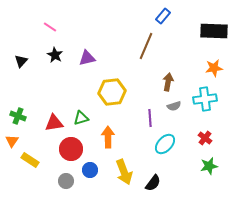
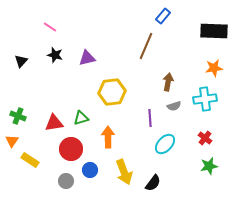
black star: rotated 14 degrees counterclockwise
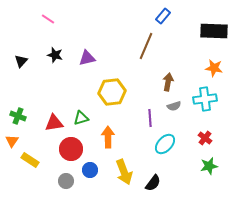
pink line: moved 2 px left, 8 px up
orange star: rotated 18 degrees clockwise
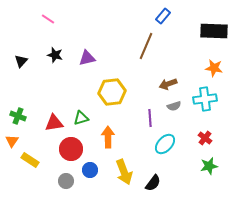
brown arrow: moved 2 px down; rotated 120 degrees counterclockwise
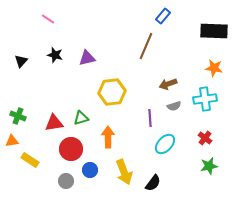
orange triangle: rotated 48 degrees clockwise
